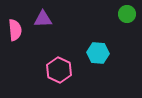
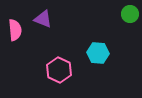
green circle: moved 3 px right
purple triangle: rotated 24 degrees clockwise
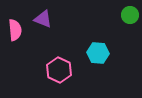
green circle: moved 1 px down
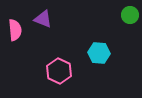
cyan hexagon: moved 1 px right
pink hexagon: moved 1 px down
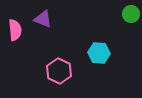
green circle: moved 1 px right, 1 px up
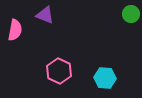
purple triangle: moved 2 px right, 4 px up
pink semicircle: rotated 15 degrees clockwise
cyan hexagon: moved 6 px right, 25 px down
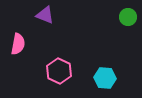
green circle: moved 3 px left, 3 px down
pink semicircle: moved 3 px right, 14 px down
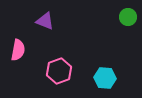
purple triangle: moved 6 px down
pink semicircle: moved 6 px down
pink hexagon: rotated 15 degrees clockwise
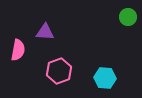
purple triangle: moved 11 px down; rotated 18 degrees counterclockwise
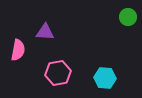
pink hexagon: moved 1 px left, 2 px down; rotated 10 degrees clockwise
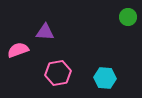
pink semicircle: rotated 120 degrees counterclockwise
